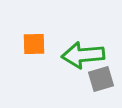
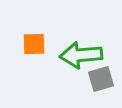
green arrow: moved 2 px left
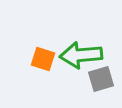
orange square: moved 9 px right, 15 px down; rotated 20 degrees clockwise
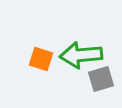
orange square: moved 2 px left
